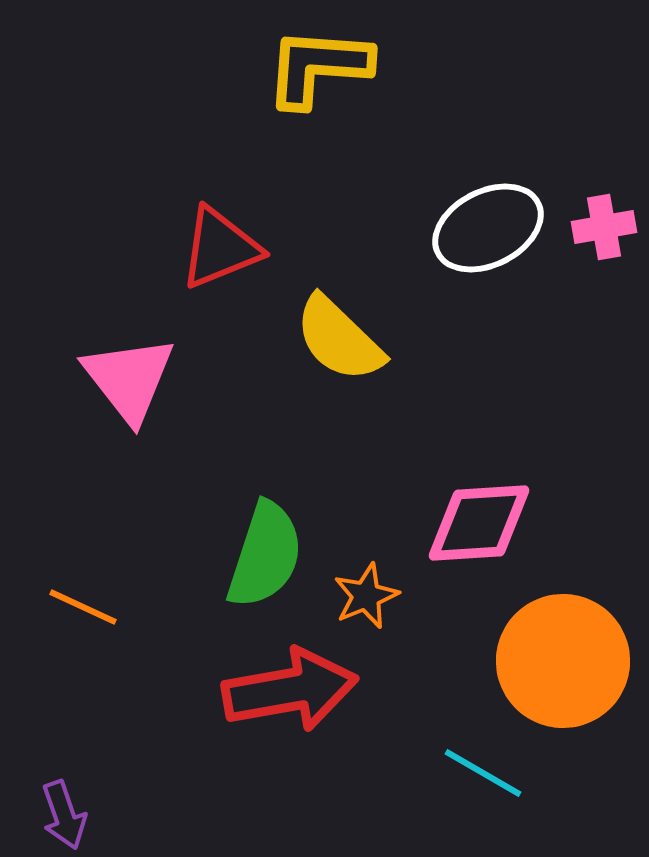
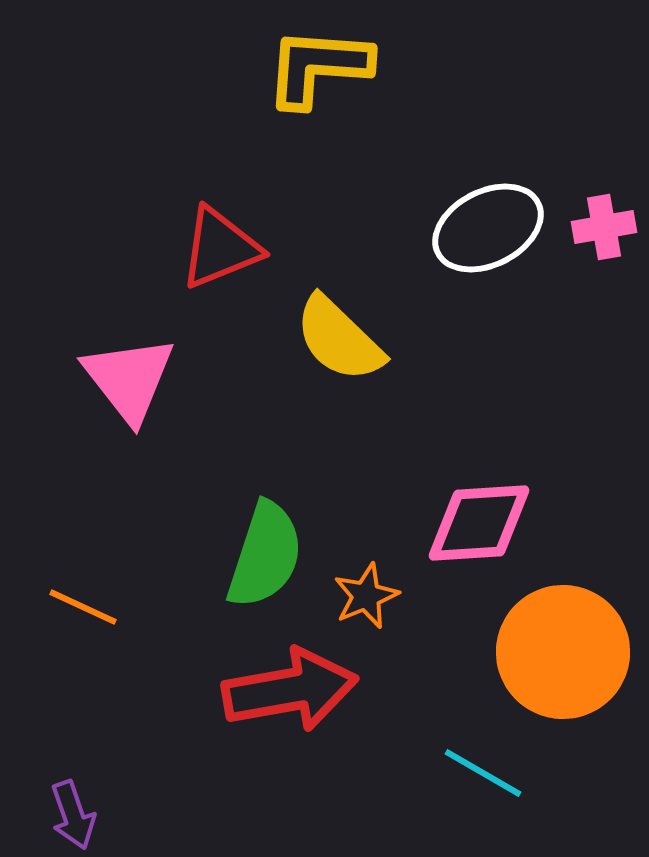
orange circle: moved 9 px up
purple arrow: moved 9 px right
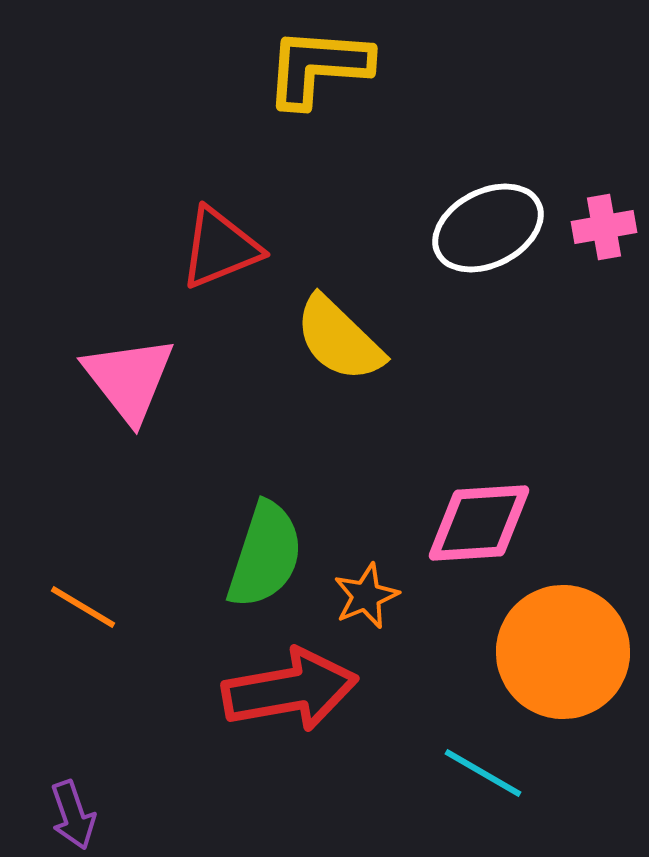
orange line: rotated 6 degrees clockwise
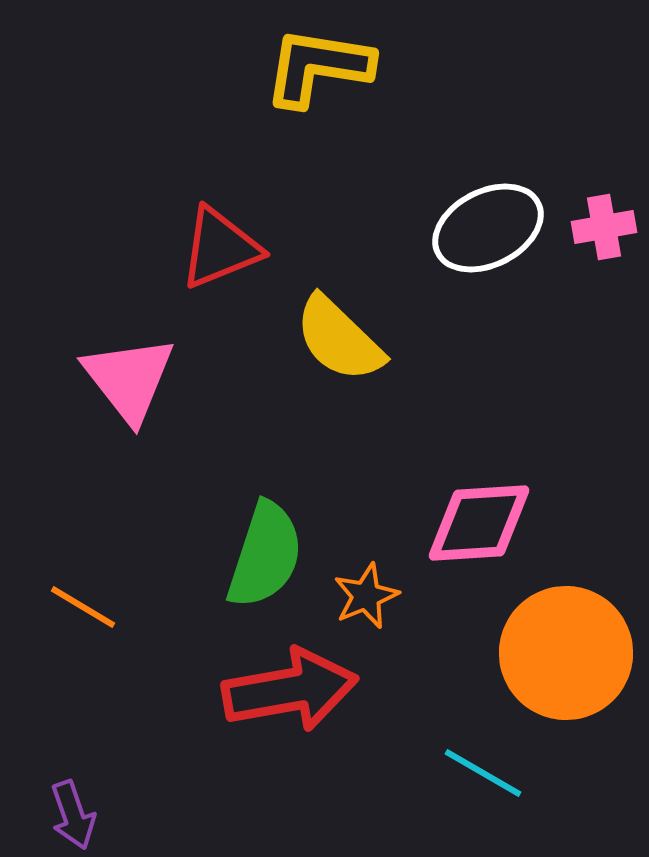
yellow L-shape: rotated 5 degrees clockwise
orange circle: moved 3 px right, 1 px down
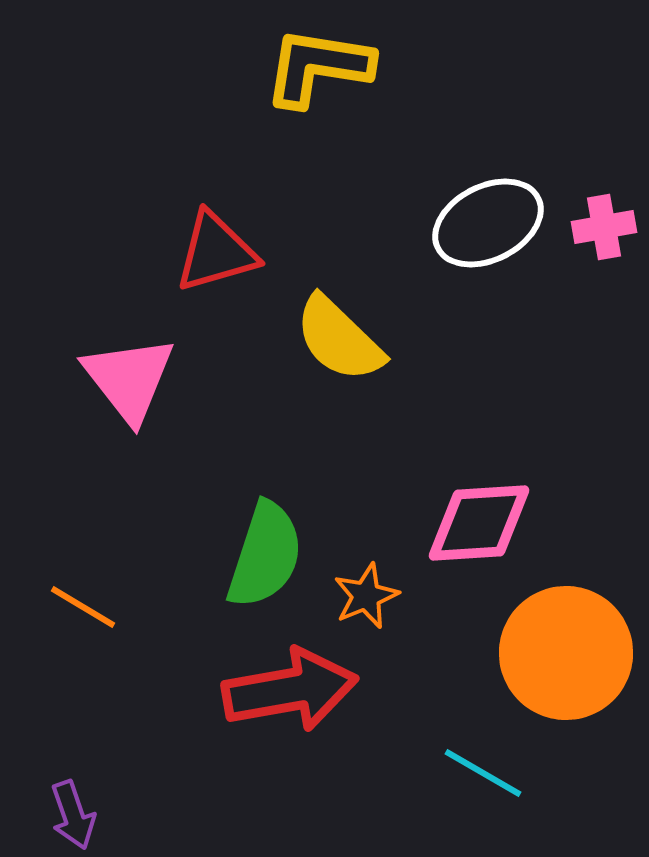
white ellipse: moved 5 px up
red triangle: moved 4 px left, 4 px down; rotated 6 degrees clockwise
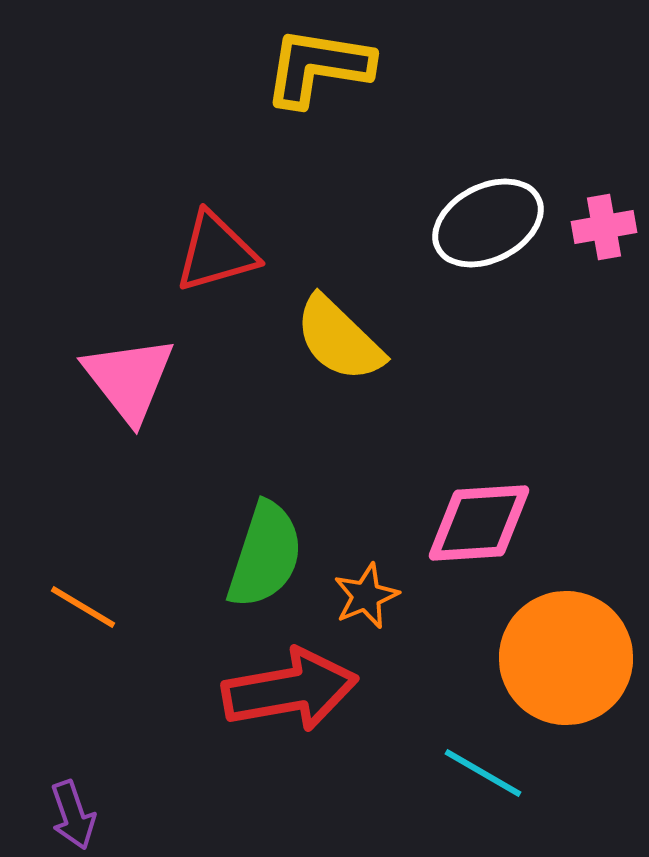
orange circle: moved 5 px down
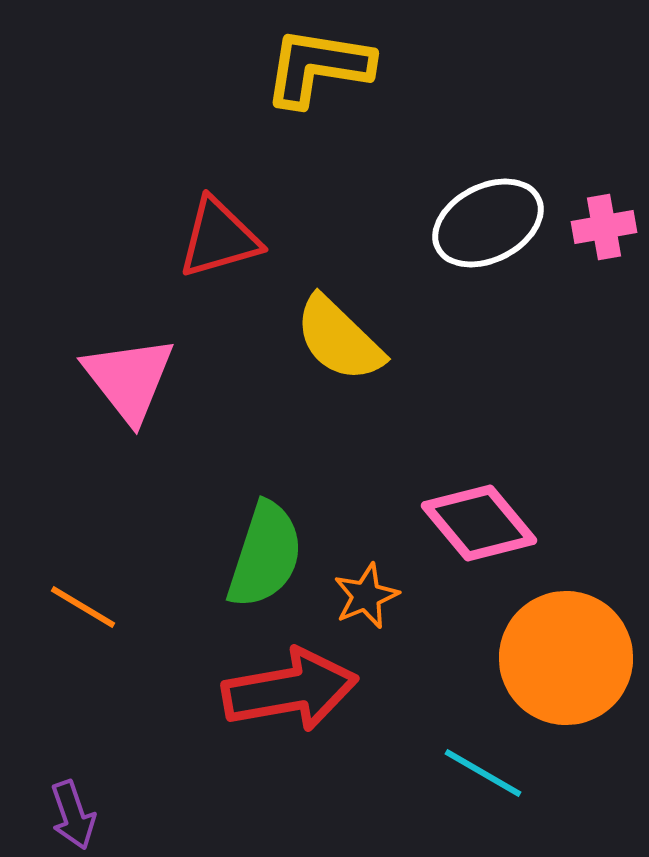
red triangle: moved 3 px right, 14 px up
pink diamond: rotated 54 degrees clockwise
